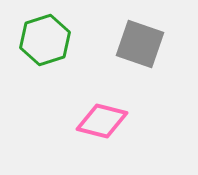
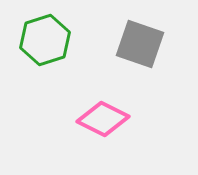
pink diamond: moved 1 px right, 2 px up; rotated 12 degrees clockwise
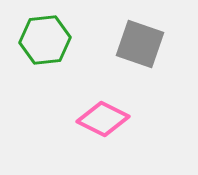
green hexagon: rotated 12 degrees clockwise
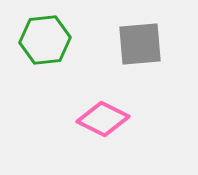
gray square: rotated 24 degrees counterclockwise
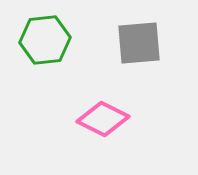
gray square: moved 1 px left, 1 px up
